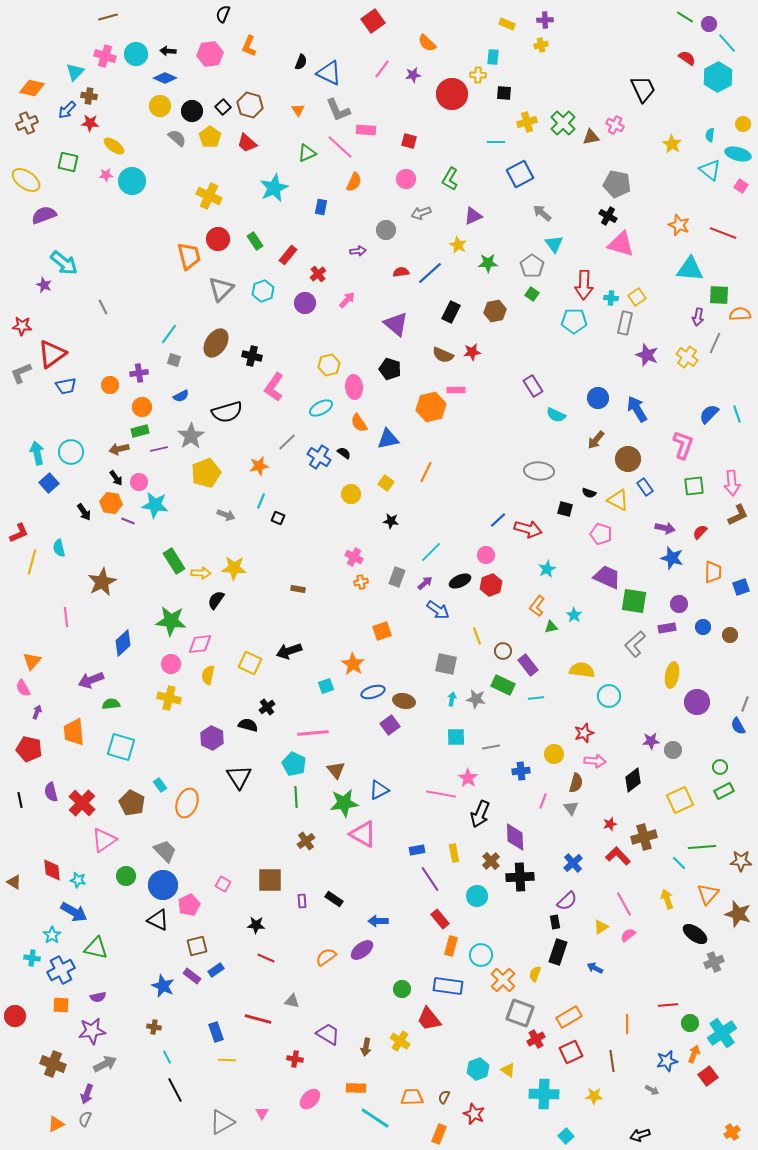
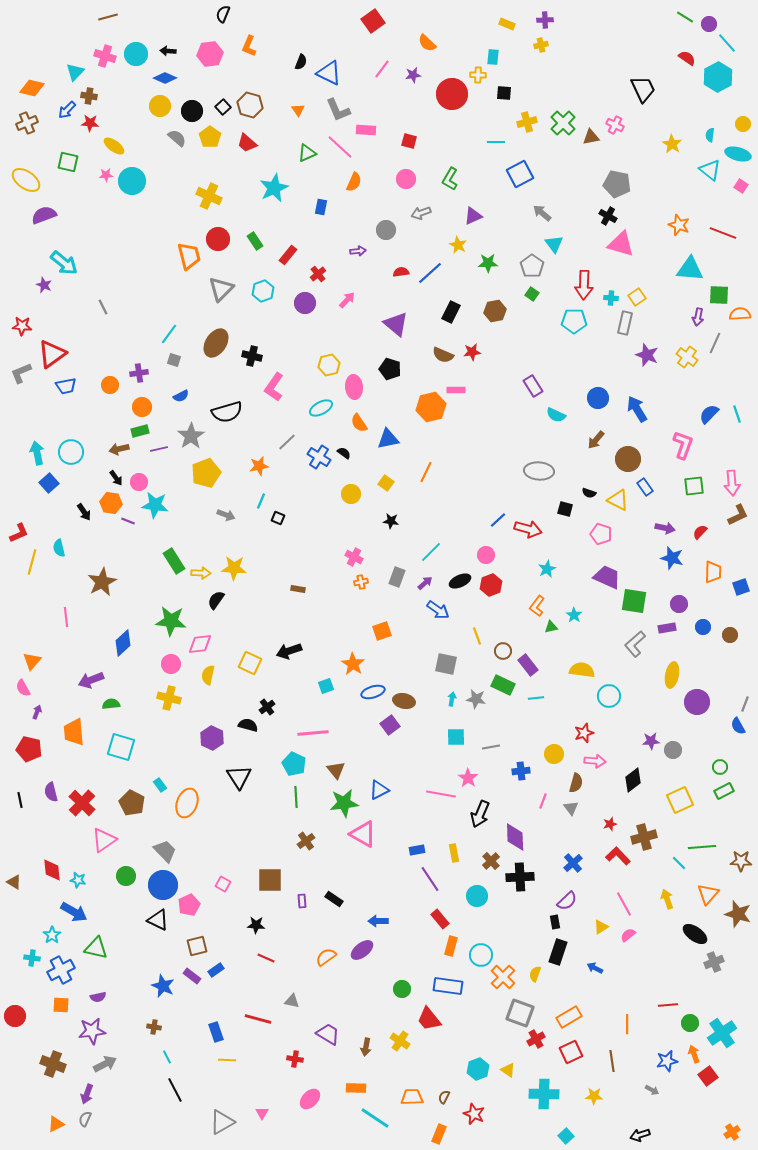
orange cross at (503, 980): moved 3 px up
orange arrow at (694, 1054): rotated 42 degrees counterclockwise
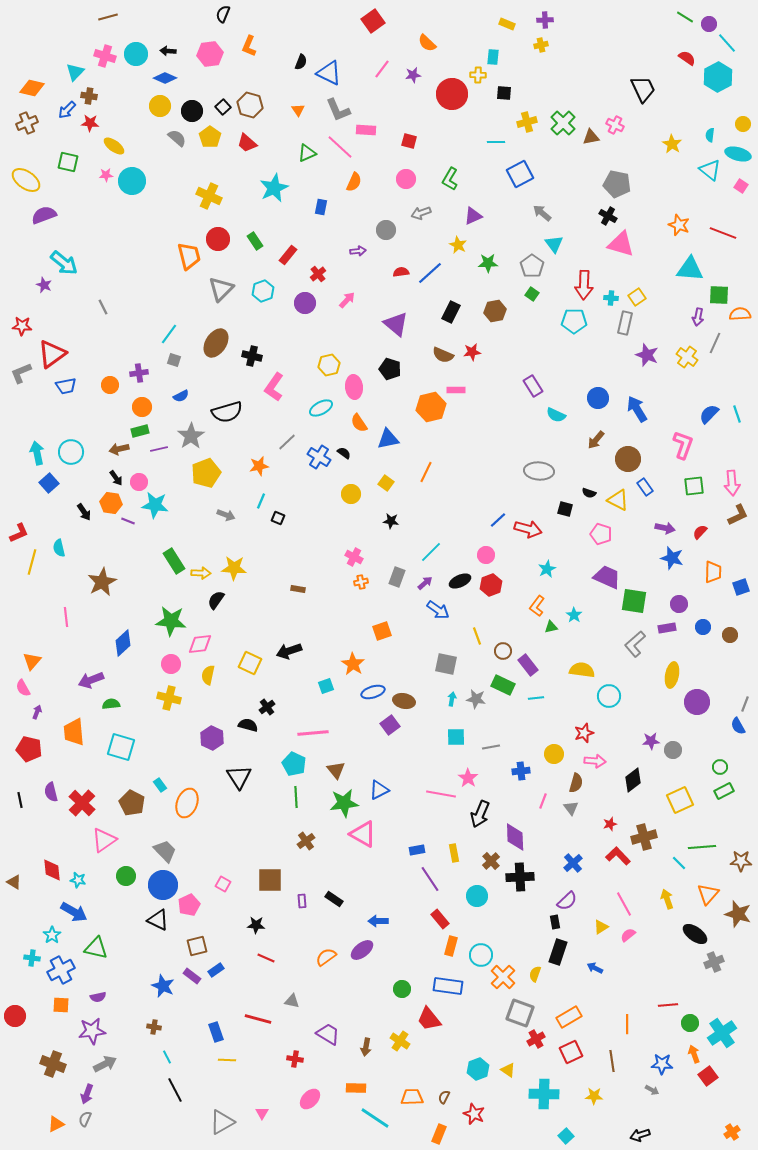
blue star at (667, 1061): moved 5 px left, 3 px down; rotated 15 degrees clockwise
